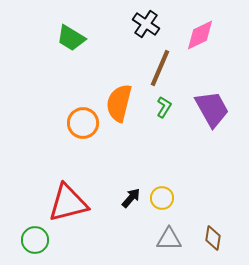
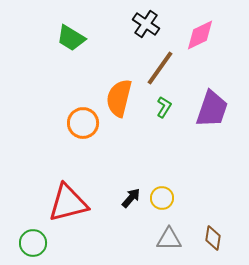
brown line: rotated 12 degrees clockwise
orange semicircle: moved 5 px up
purple trapezoid: rotated 48 degrees clockwise
green circle: moved 2 px left, 3 px down
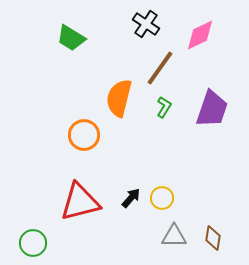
orange circle: moved 1 px right, 12 px down
red triangle: moved 12 px right, 1 px up
gray triangle: moved 5 px right, 3 px up
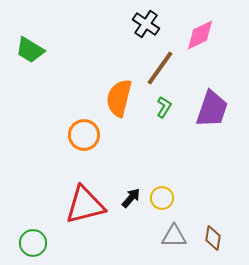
green trapezoid: moved 41 px left, 12 px down
red triangle: moved 5 px right, 3 px down
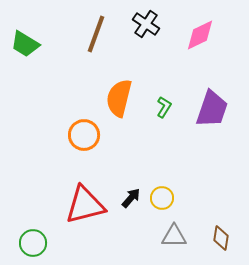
green trapezoid: moved 5 px left, 6 px up
brown line: moved 64 px left, 34 px up; rotated 15 degrees counterclockwise
brown diamond: moved 8 px right
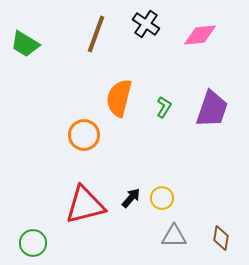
pink diamond: rotated 20 degrees clockwise
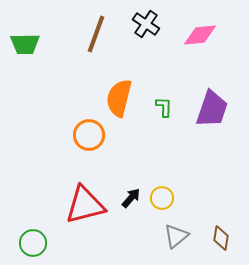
green trapezoid: rotated 32 degrees counterclockwise
green L-shape: rotated 30 degrees counterclockwise
orange circle: moved 5 px right
gray triangle: moved 2 px right; rotated 40 degrees counterclockwise
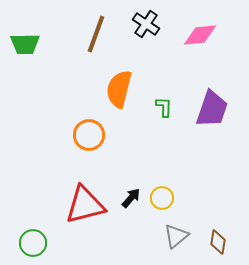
orange semicircle: moved 9 px up
brown diamond: moved 3 px left, 4 px down
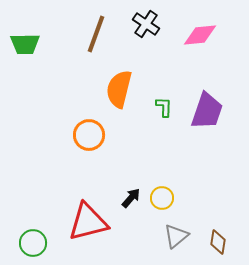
purple trapezoid: moved 5 px left, 2 px down
red triangle: moved 3 px right, 17 px down
